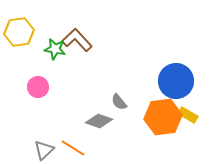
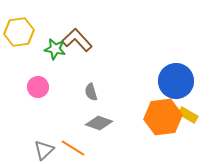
gray semicircle: moved 28 px left, 10 px up; rotated 24 degrees clockwise
gray diamond: moved 2 px down
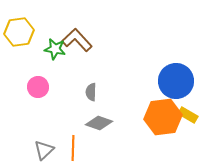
gray semicircle: rotated 18 degrees clockwise
orange line: rotated 60 degrees clockwise
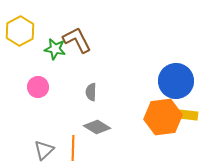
yellow hexagon: moved 1 px right, 1 px up; rotated 20 degrees counterclockwise
brown L-shape: rotated 16 degrees clockwise
yellow rectangle: rotated 24 degrees counterclockwise
gray diamond: moved 2 px left, 4 px down; rotated 12 degrees clockwise
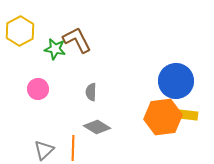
pink circle: moved 2 px down
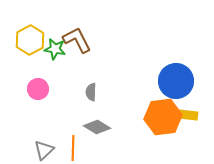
yellow hexagon: moved 10 px right, 9 px down
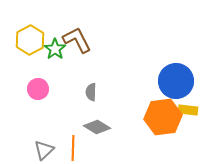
green star: rotated 25 degrees clockwise
yellow rectangle: moved 5 px up
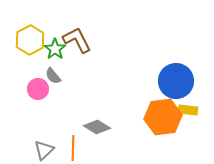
gray semicircle: moved 38 px left, 16 px up; rotated 42 degrees counterclockwise
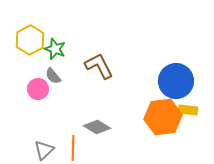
brown L-shape: moved 22 px right, 26 px down
green star: rotated 15 degrees counterclockwise
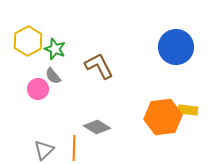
yellow hexagon: moved 2 px left, 1 px down
blue circle: moved 34 px up
orange line: moved 1 px right
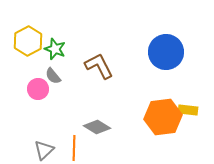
blue circle: moved 10 px left, 5 px down
